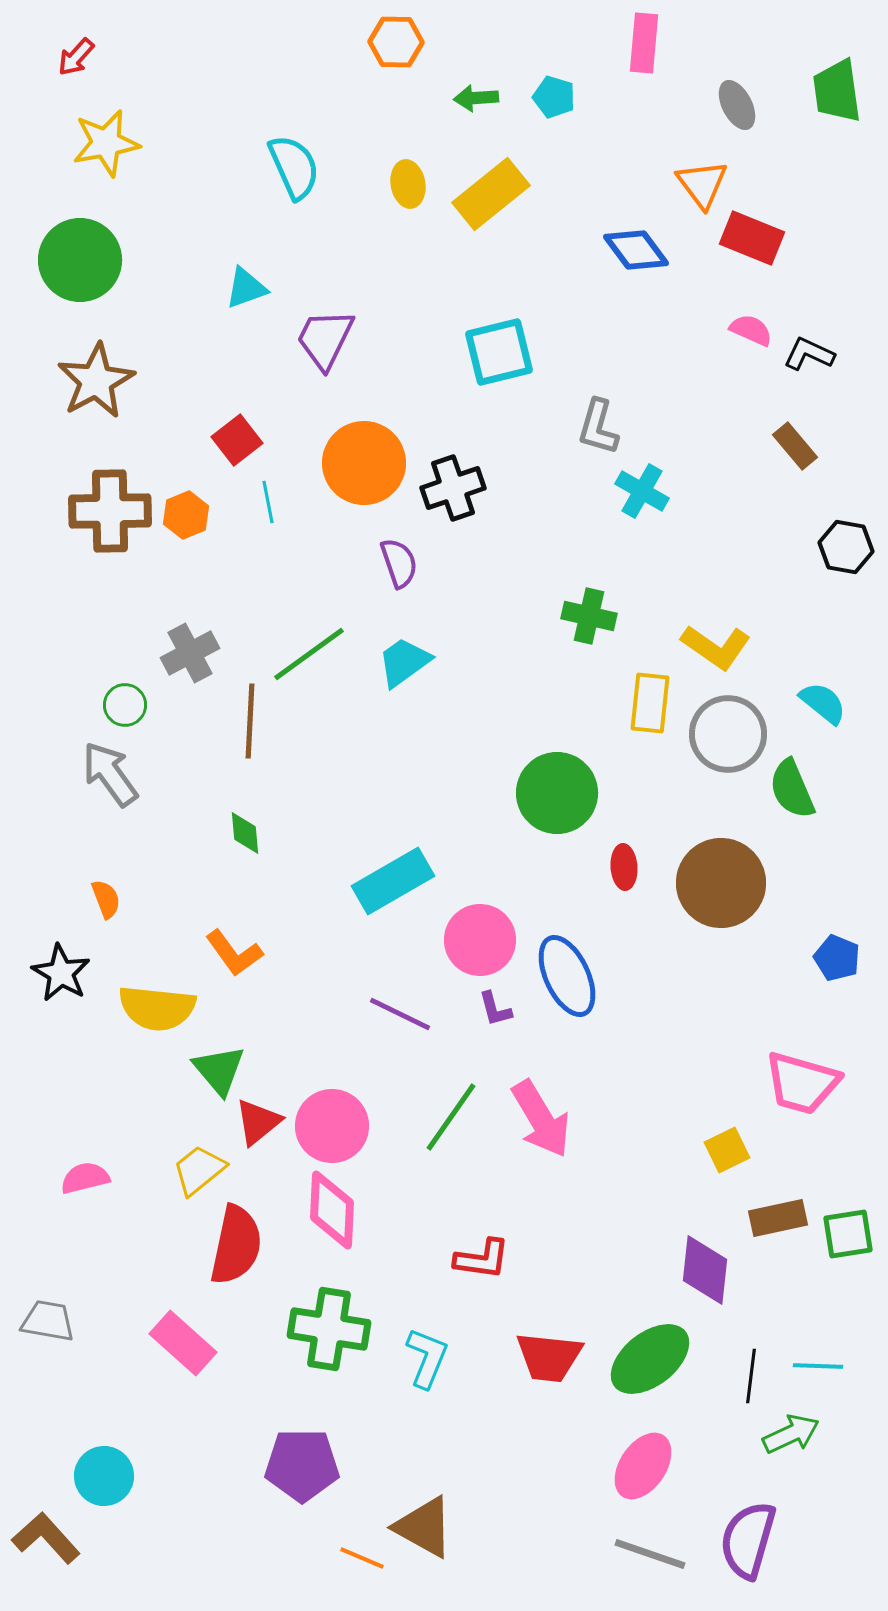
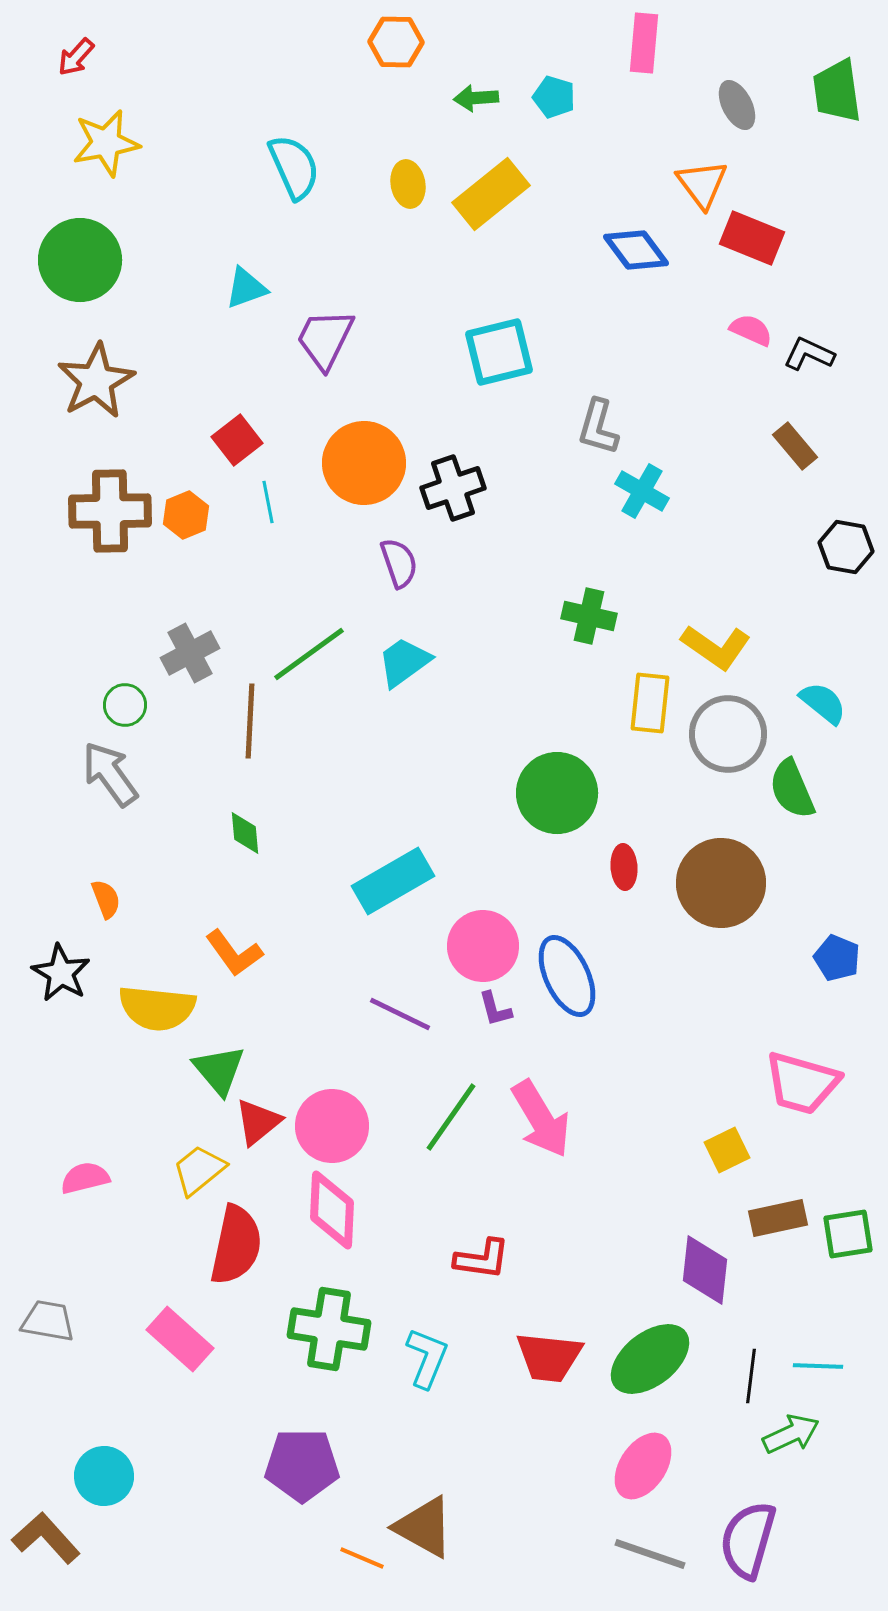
pink circle at (480, 940): moved 3 px right, 6 px down
pink rectangle at (183, 1343): moved 3 px left, 4 px up
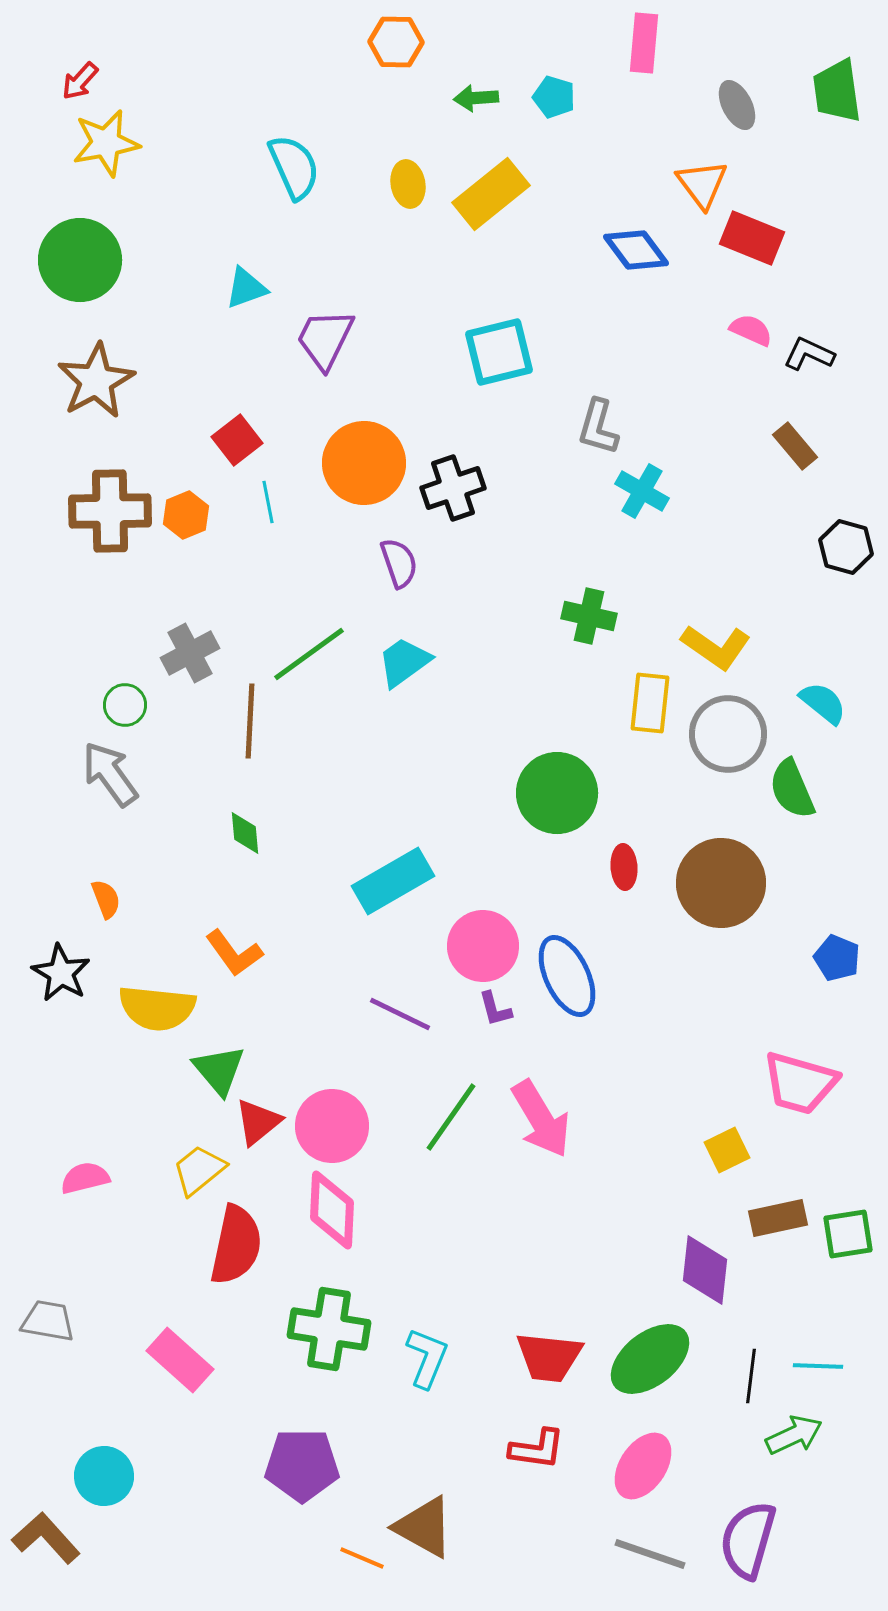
red arrow at (76, 57): moved 4 px right, 24 px down
black hexagon at (846, 547): rotated 6 degrees clockwise
pink trapezoid at (802, 1083): moved 2 px left
red L-shape at (482, 1259): moved 55 px right, 190 px down
pink rectangle at (180, 1339): moved 21 px down
green arrow at (791, 1434): moved 3 px right, 1 px down
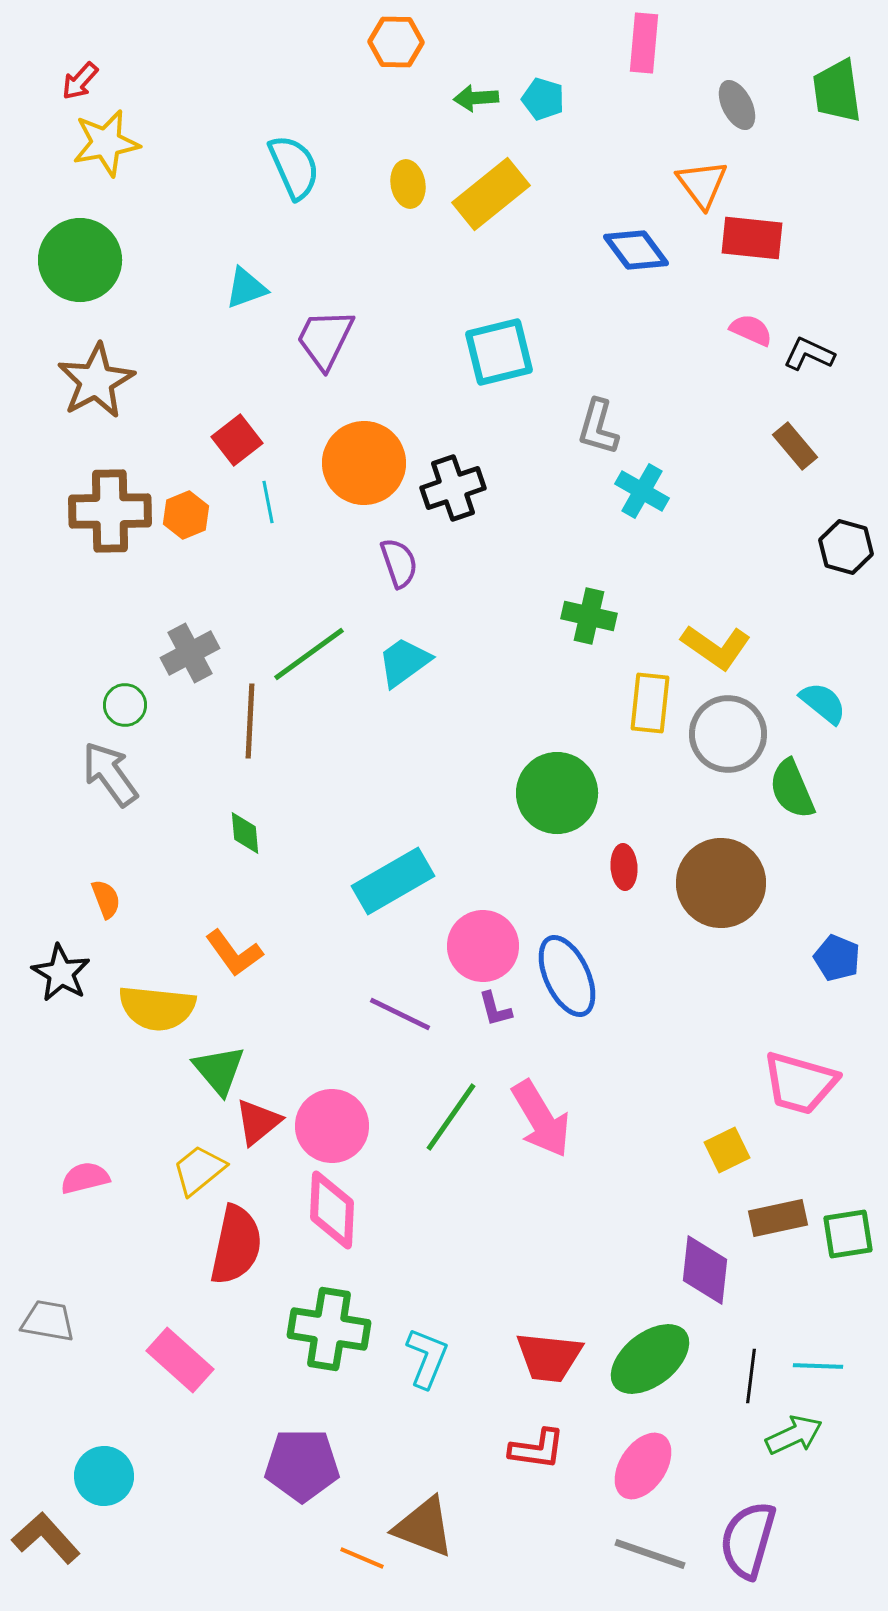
cyan pentagon at (554, 97): moved 11 px left, 2 px down
red rectangle at (752, 238): rotated 16 degrees counterclockwise
brown triangle at (424, 1527): rotated 8 degrees counterclockwise
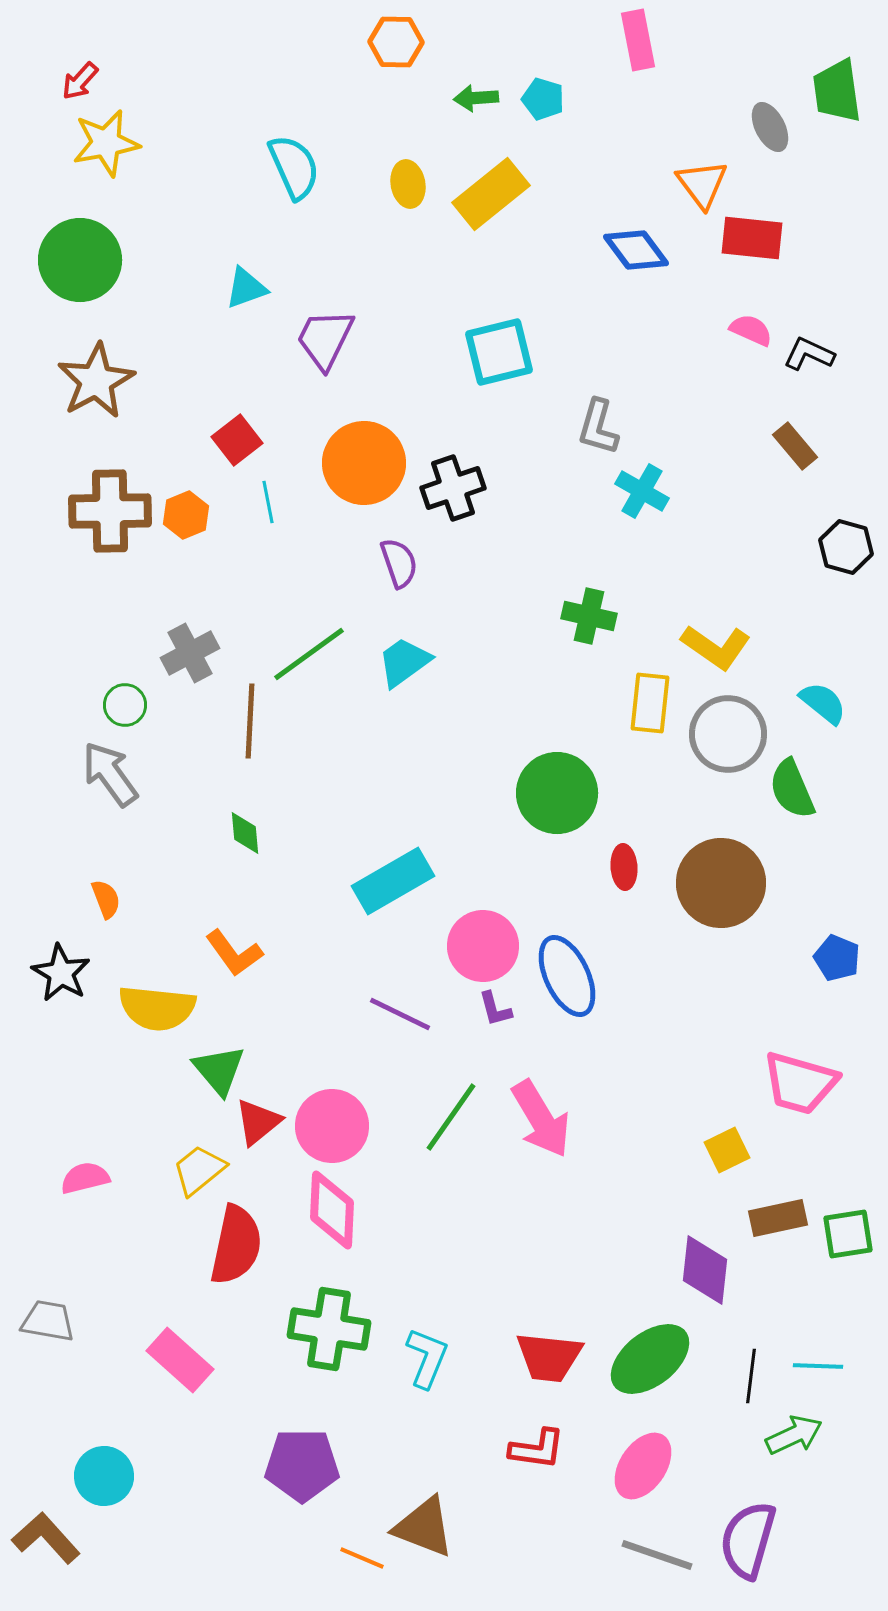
pink rectangle at (644, 43): moved 6 px left, 3 px up; rotated 16 degrees counterclockwise
gray ellipse at (737, 105): moved 33 px right, 22 px down
gray line at (650, 1554): moved 7 px right, 1 px down
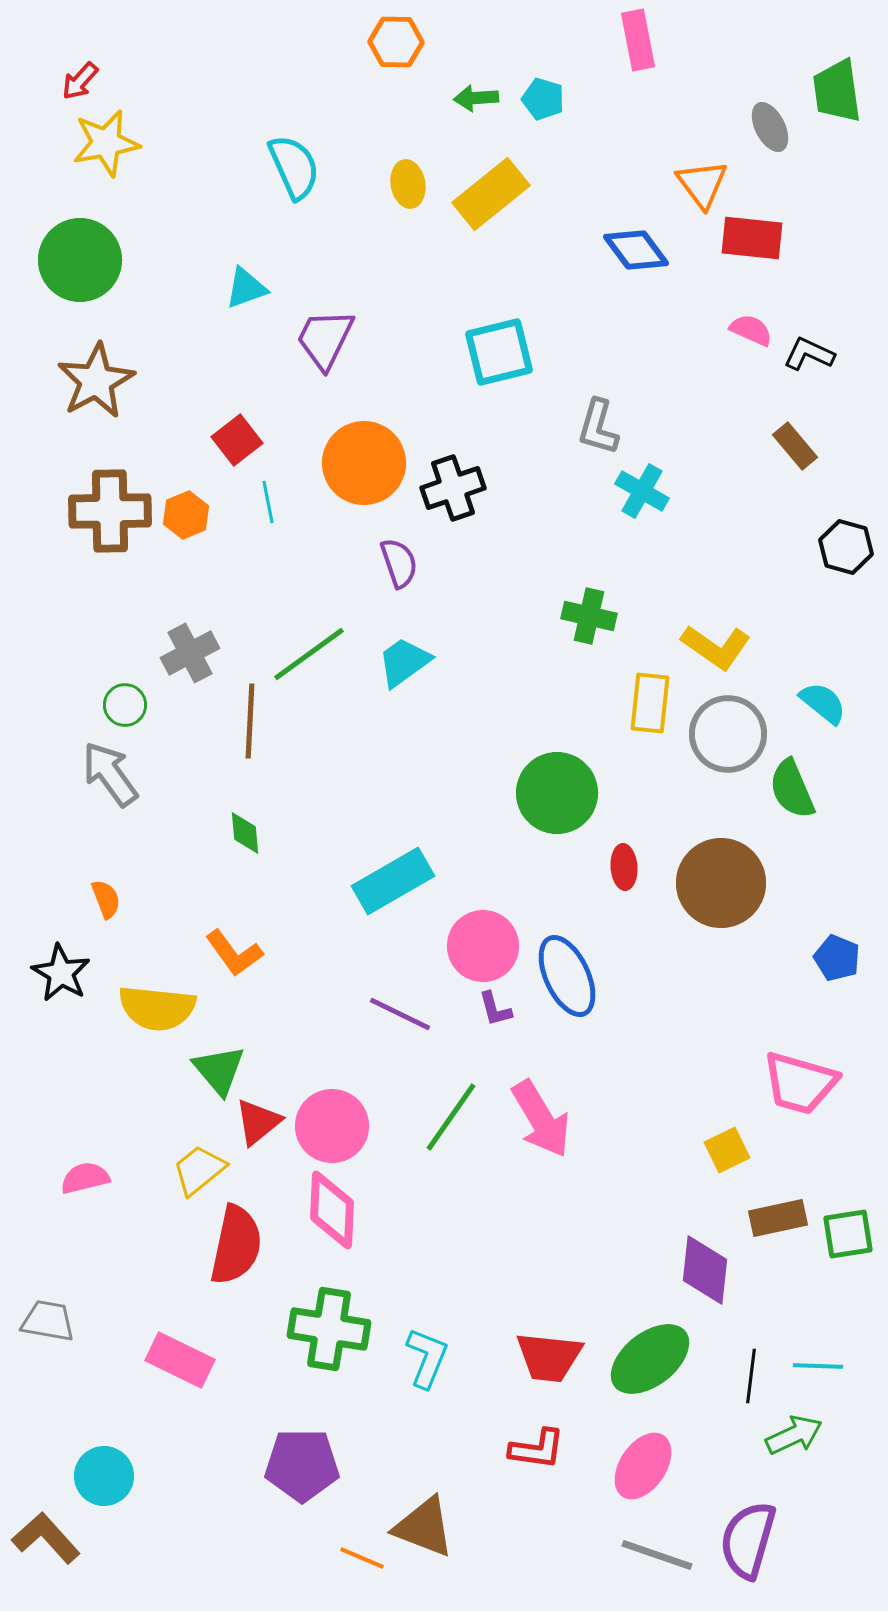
pink rectangle at (180, 1360): rotated 16 degrees counterclockwise
